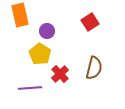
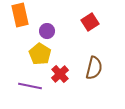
purple line: moved 2 px up; rotated 15 degrees clockwise
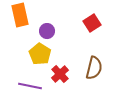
red square: moved 2 px right, 1 px down
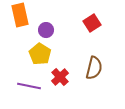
purple circle: moved 1 px left, 1 px up
red cross: moved 3 px down
purple line: moved 1 px left
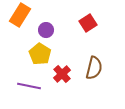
orange rectangle: rotated 45 degrees clockwise
red square: moved 4 px left
red cross: moved 2 px right, 3 px up
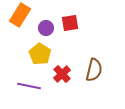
red square: moved 18 px left; rotated 24 degrees clockwise
purple circle: moved 2 px up
brown semicircle: moved 2 px down
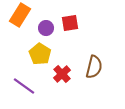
brown semicircle: moved 3 px up
purple line: moved 5 px left; rotated 25 degrees clockwise
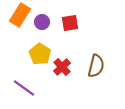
purple circle: moved 4 px left, 6 px up
brown semicircle: moved 2 px right, 1 px up
red cross: moved 7 px up
purple line: moved 2 px down
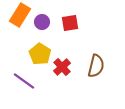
purple line: moved 7 px up
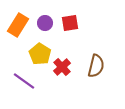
orange rectangle: moved 2 px left, 10 px down
purple circle: moved 3 px right, 1 px down
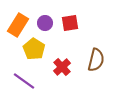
yellow pentagon: moved 6 px left, 5 px up
brown semicircle: moved 6 px up
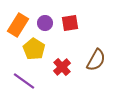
brown semicircle: rotated 15 degrees clockwise
